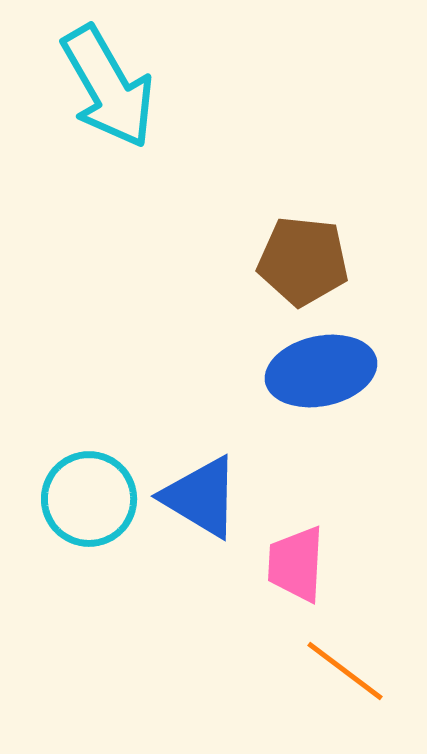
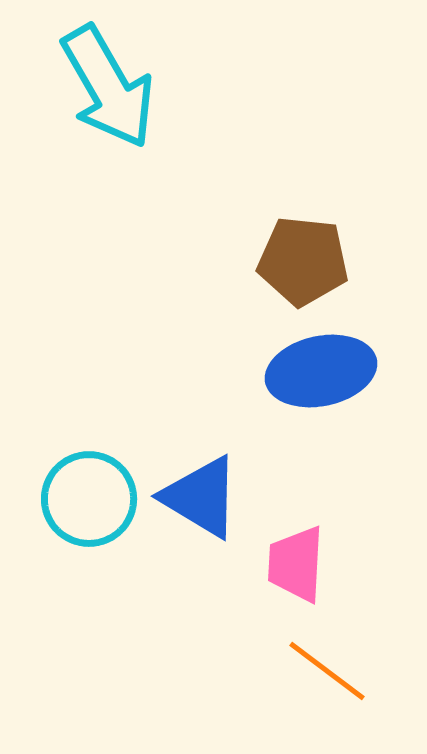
orange line: moved 18 px left
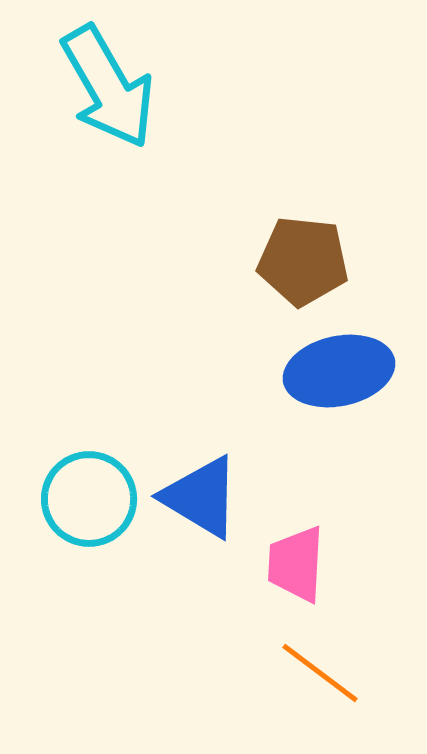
blue ellipse: moved 18 px right
orange line: moved 7 px left, 2 px down
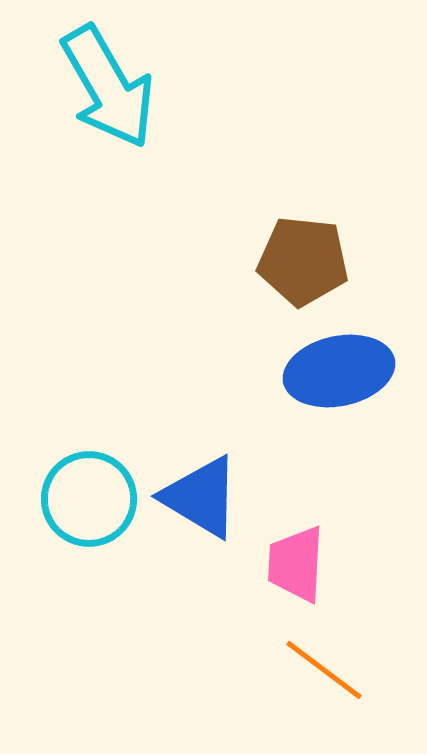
orange line: moved 4 px right, 3 px up
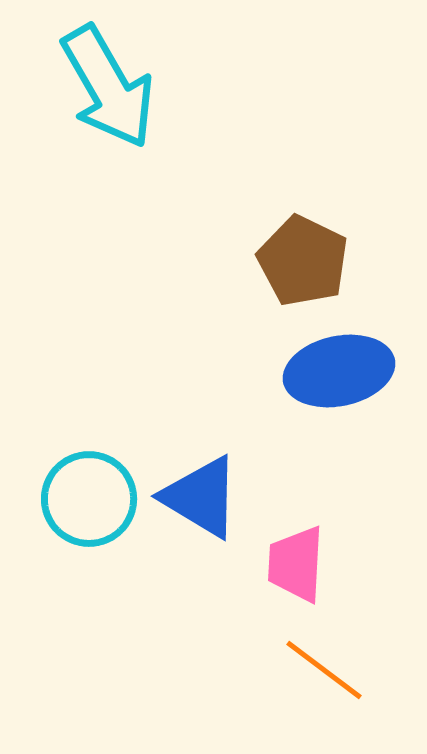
brown pentagon: rotated 20 degrees clockwise
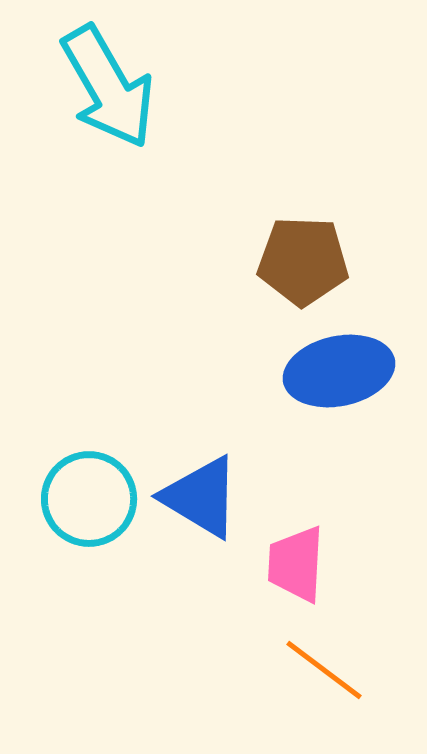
brown pentagon: rotated 24 degrees counterclockwise
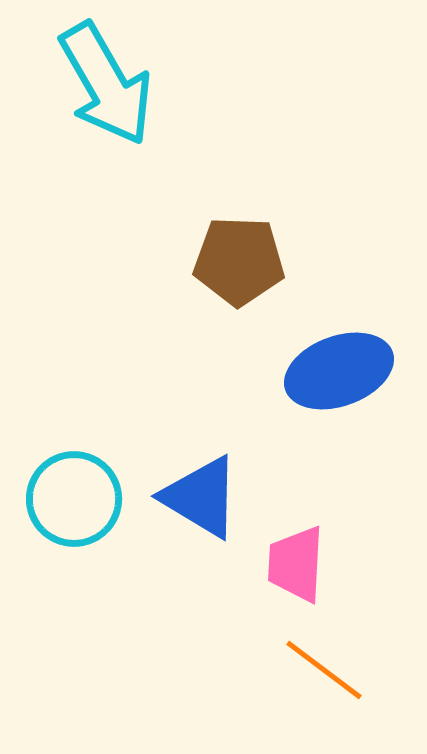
cyan arrow: moved 2 px left, 3 px up
brown pentagon: moved 64 px left
blue ellipse: rotated 8 degrees counterclockwise
cyan circle: moved 15 px left
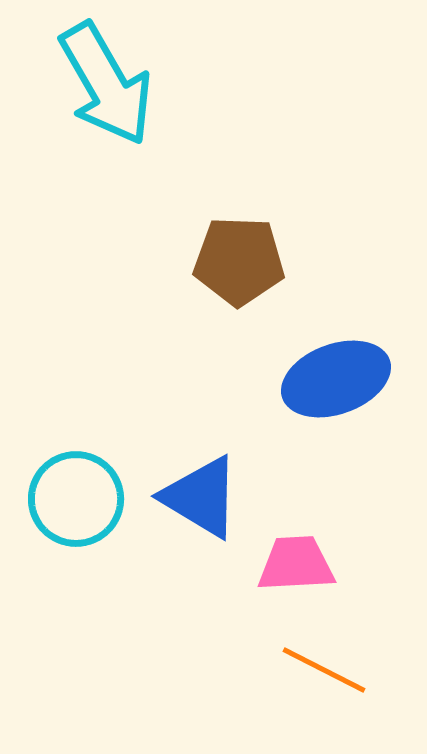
blue ellipse: moved 3 px left, 8 px down
cyan circle: moved 2 px right
pink trapezoid: rotated 84 degrees clockwise
orange line: rotated 10 degrees counterclockwise
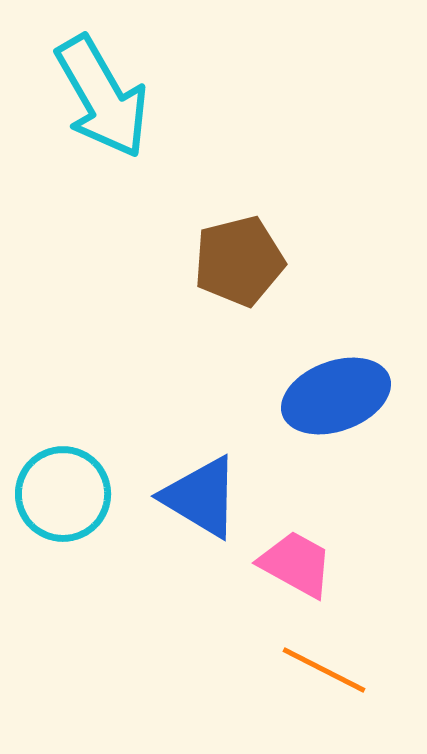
cyan arrow: moved 4 px left, 13 px down
brown pentagon: rotated 16 degrees counterclockwise
blue ellipse: moved 17 px down
cyan circle: moved 13 px left, 5 px up
pink trapezoid: rotated 32 degrees clockwise
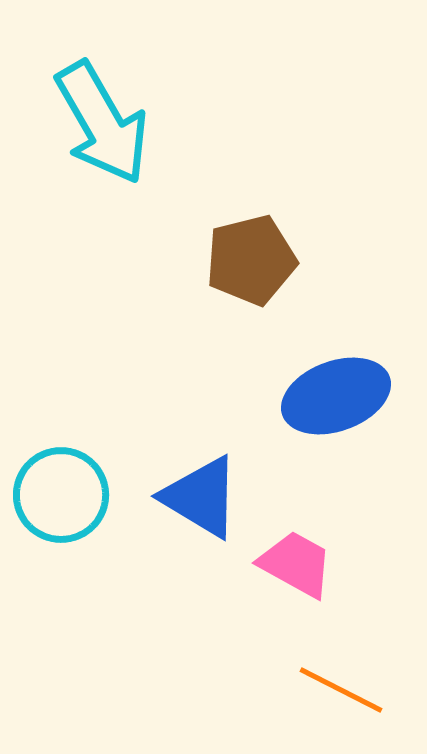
cyan arrow: moved 26 px down
brown pentagon: moved 12 px right, 1 px up
cyan circle: moved 2 px left, 1 px down
orange line: moved 17 px right, 20 px down
